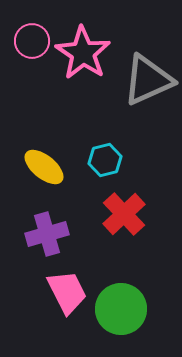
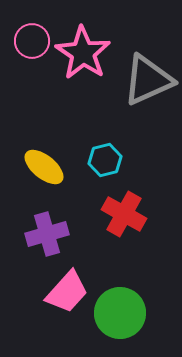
red cross: rotated 18 degrees counterclockwise
pink trapezoid: rotated 69 degrees clockwise
green circle: moved 1 px left, 4 px down
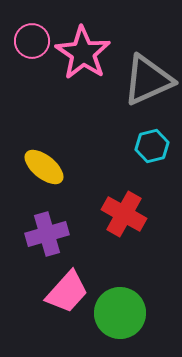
cyan hexagon: moved 47 px right, 14 px up
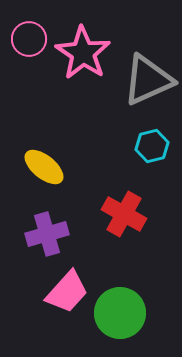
pink circle: moved 3 px left, 2 px up
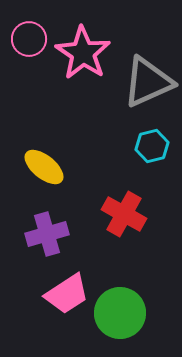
gray triangle: moved 2 px down
pink trapezoid: moved 2 px down; rotated 15 degrees clockwise
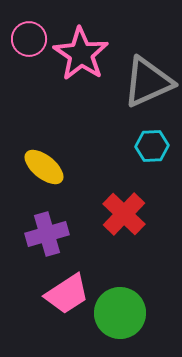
pink star: moved 2 px left, 1 px down
cyan hexagon: rotated 12 degrees clockwise
red cross: rotated 15 degrees clockwise
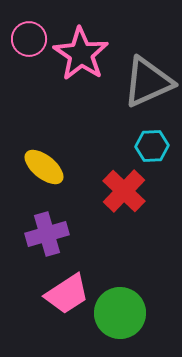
red cross: moved 23 px up
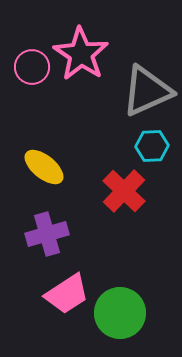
pink circle: moved 3 px right, 28 px down
gray triangle: moved 1 px left, 9 px down
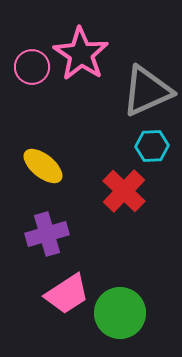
yellow ellipse: moved 1 px left, 1 px up
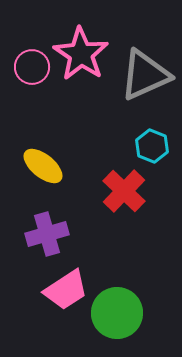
gray triangle: moved 2 px left, 16 px up
cyan hexagon: rotated 24 degrees clockwise
pink trapezoid: moved 1 px left, 4 px up
green circle: moved 3 px left
